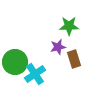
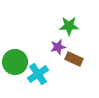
brown rectangle: rotated 48 degrees counterclockwise
cyan cross: moved 3 px right
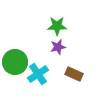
green star: moved 12 px left
brown rectangle: moved 15 px down
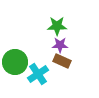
purple star: moved 2 px right, 2 px up; rotated 14 degrees clockwise
brown rectangle: moved 12 px left, 13 px up
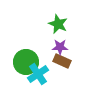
green star: moved 1 px right, 2 px up; rotated 24 degrees clockwise
purple star: moved 2 px down
green circle: moved 11 px right
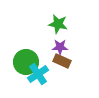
green star: rotated 12 degrees counterclockwise
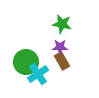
green star: moved 4 px right
brown rectangle: rotated 36 degrees clockwise
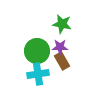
green circle: moved 11 px right, 11 px up
cyan cross: rotated 25 degrees clockwise
